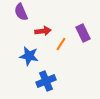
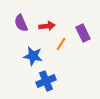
purple semicircle: moved 11 px down
red arrow: moved 4 px right, 5 px up
blue star: moved 4 px right
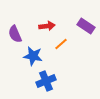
purple semicircle: moved 6 px left, 11 px down
purple rectangle: moved 3 px right, 7 px up; rotated 30 degrees counterclockwise
orange line: rotated 16 degrees clockwise
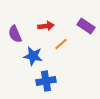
red arrow: moved 1 px left
blue cross: rotated 12 degrees clockwise
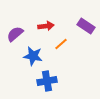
purple semicircle: rotated 72 degrees clockwise
blue cross: moved 1 px right
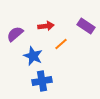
blue star: rotated 12 degrees clockwise
blue cross: moved 5 px left
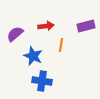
purple rectangle: rotated 48 degrees counterclockwise
orange line: moved 1 px down; rotated 40 degrees counterclockwise
blue cross: rotated 18 degrees clockwise
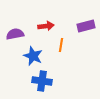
purple semicircle: rotated 30 degrees clockwise
